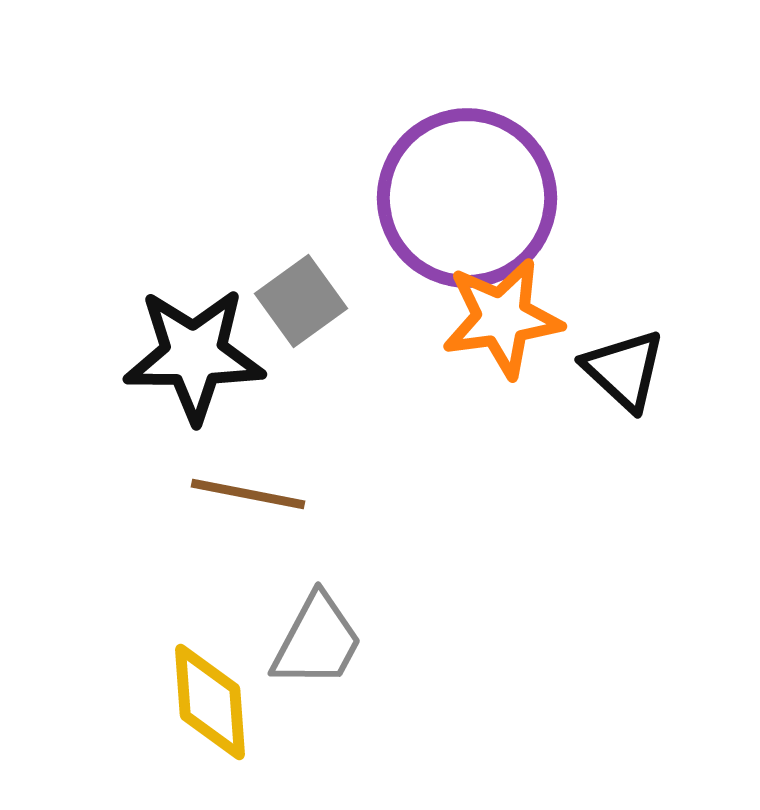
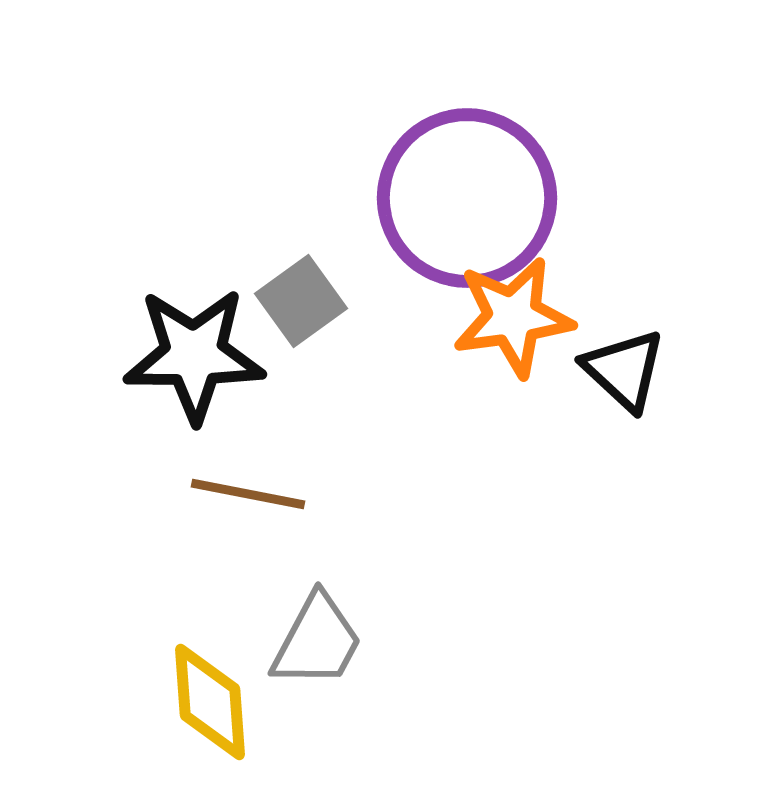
orange star: moved 11 px right, 1 px up
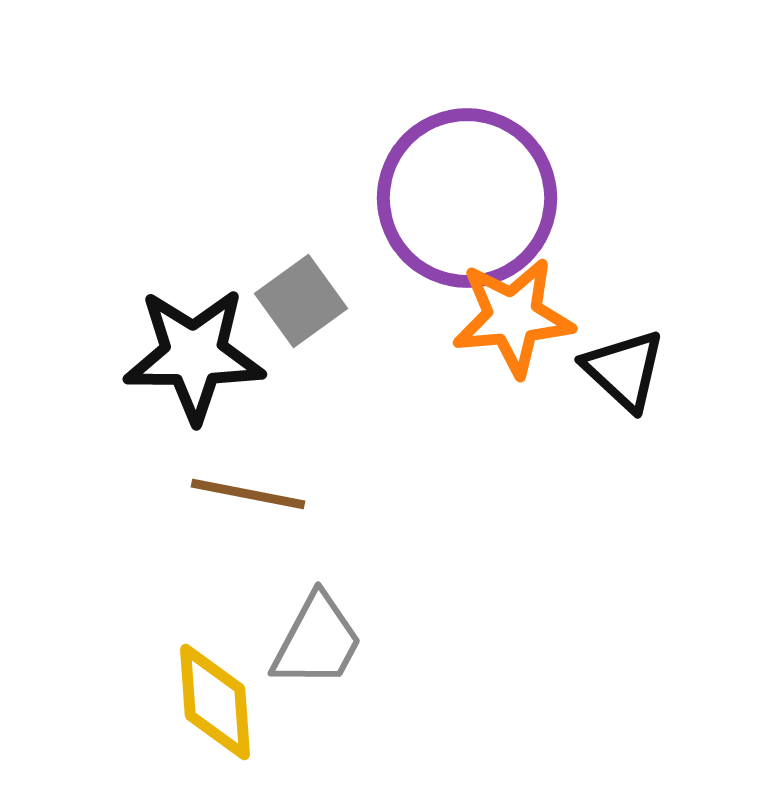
orange star: rotated 3 degrees clockwise
yellow diamond: moved 5 px right
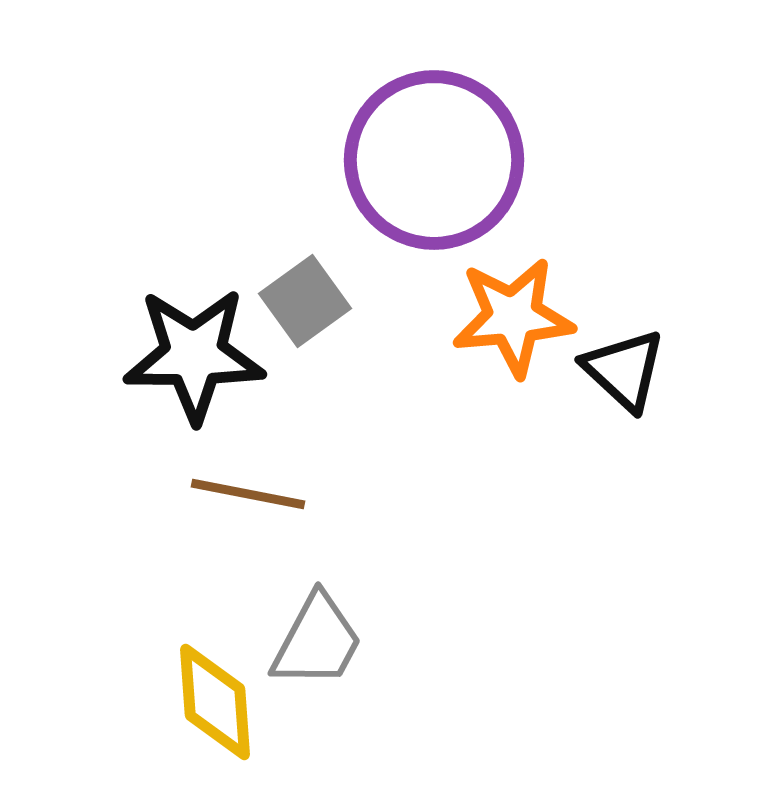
purple circle: moved 33 px left, 38 px up
gray square: moved 4 px right
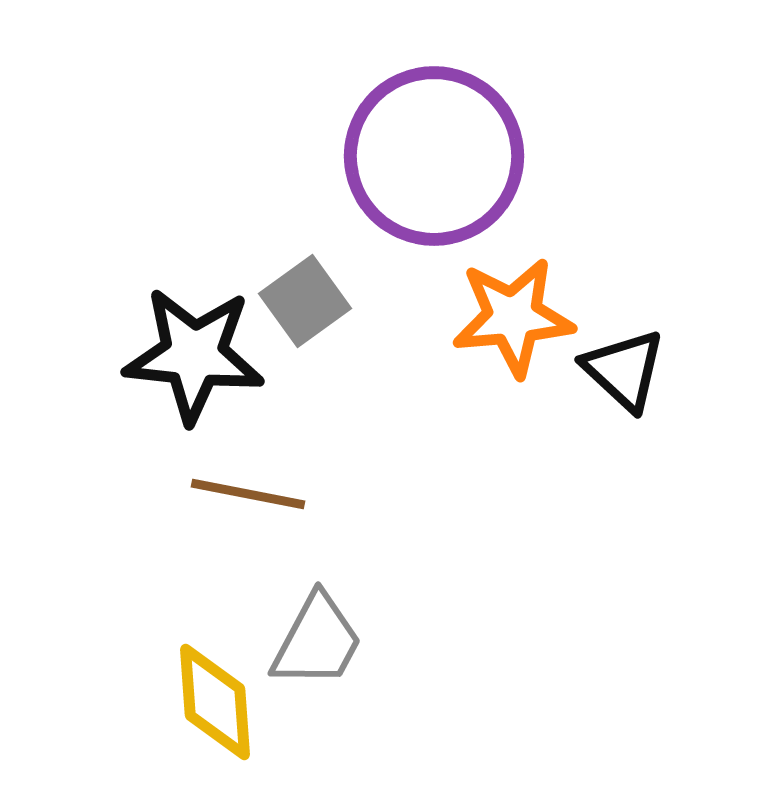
purple circle: moved 4 px up
black star: rotated 6 degrees clockwise
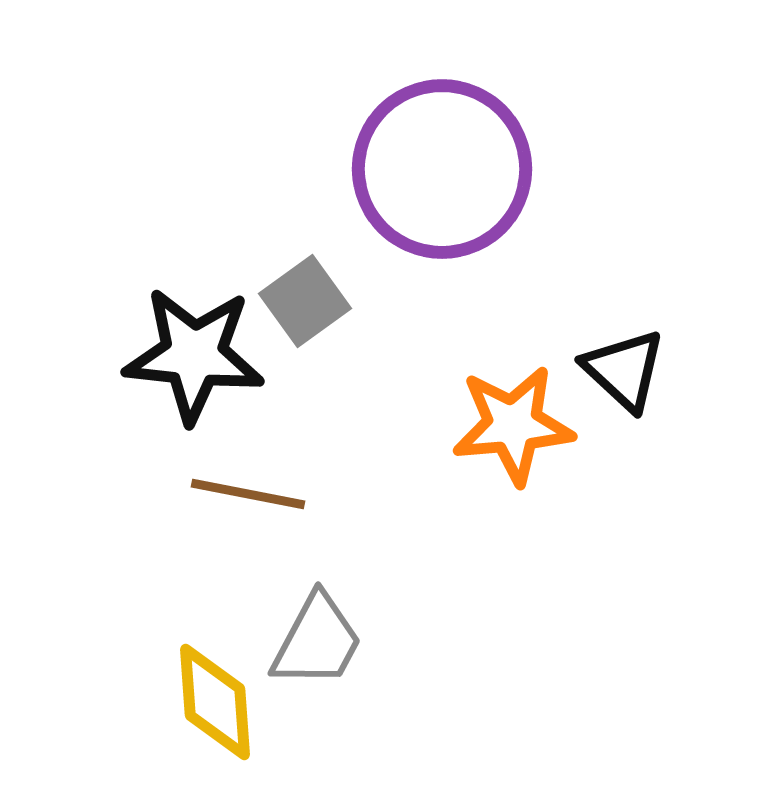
purple circle: moved 8 px right, 13 px down
orange star: moved 108 px down
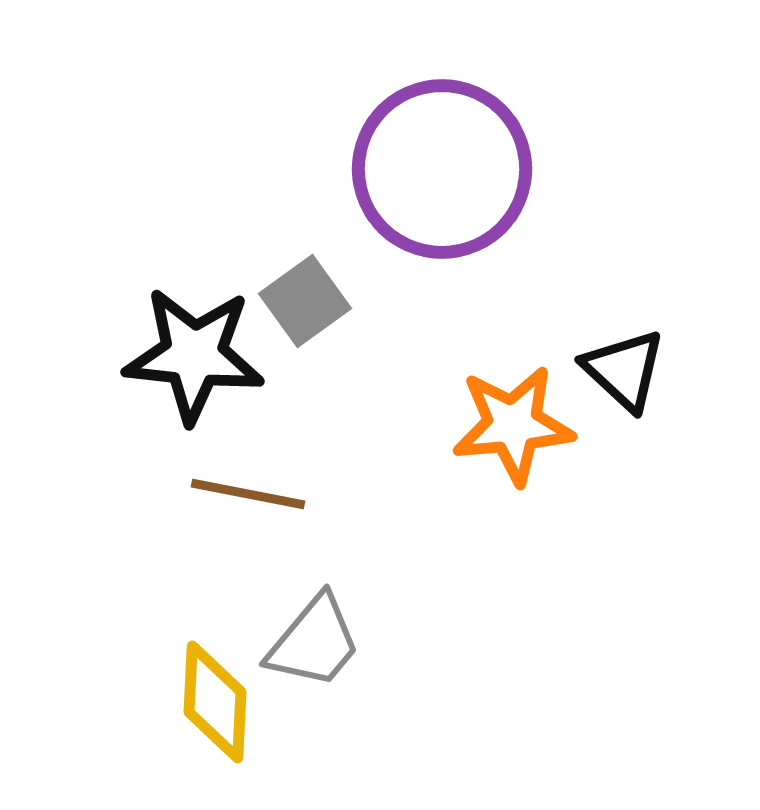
gray trapezoid: moved 3 px left, 1 px down; rotated 12 degrees clockwise
yellow diamond: rotated 7 degrees clockwise
